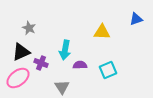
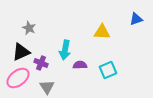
gray triangle: moved 15 px left
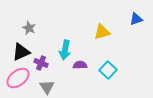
yellow triangle: rotated 18 degrees counterclockwise
cyan square: rotated 24 degrees counterclockwise
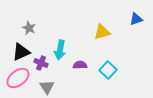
cyan arrow: moved 5 px left
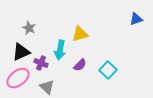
yellow triangle: moved 22 px left, 2 px down
purple semicircle: rotated 136 degrees clockwise
gray triangle: rotated 14 degrees counterclockwise
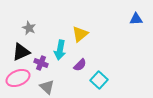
blue triangle: rotated 16 degrees clockwise
yellow triangle: rotated 24 degrees counterclockwise
cyan square: moved 9 px left, 10 px down
pink ellipse: rotated 15 degrees clockwise
